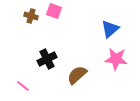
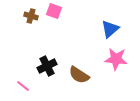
black cross: moved 7 px down
brown semicircle: moved 2 px right; rotated 105 degrees counterclockwise
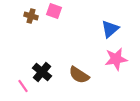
pink star: rotated 15 degrees counterclockwise
black cross: moved 5 px left, 6 px down; rotated 24 degrees counterclockwise
pink line: rotated 16 degrees clockwise
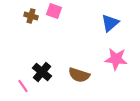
blue triangle: moved 6 px up
pink star: rotated 15 degrees clockwise
brown semicircle: rotated 15 degrees counterclockwise
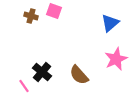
pink star: rotated 30 degrees counterclockwise
brown semicircle: rotated 30 degrees clockwise
pink line: moved 1 px right
